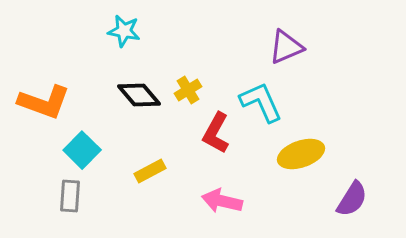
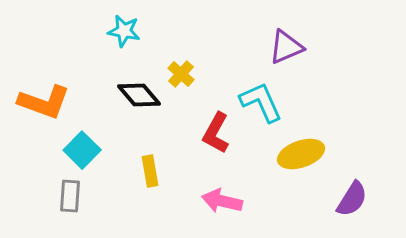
yellow cross: moved 7 px left, 16 px up; rotated 16 degrees counterclockwise
yellow rectangle: rotated 72 degrees counterclockwise
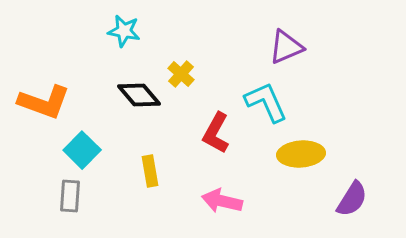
cyan L-shape: moved 5 px right
yellow ellipse: rotated 15 degrees clockwise
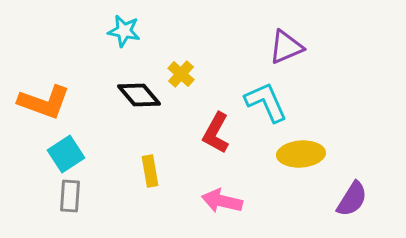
cyan square: moved 16 px left, 4 px down; rotated 12 degrees clockwise
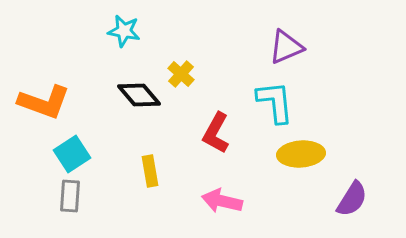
cyan L-shape: moved 9 px right; rotated 18 degrees clockwise
cyan square: moved 6 px right
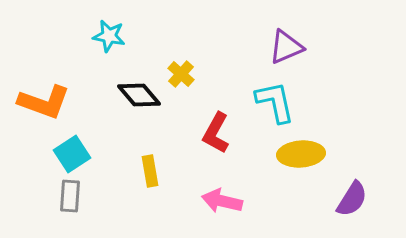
cyan star: moved 15 px left, 5 px down
cyan L-shape: rotated 6 degrees counterclockwise
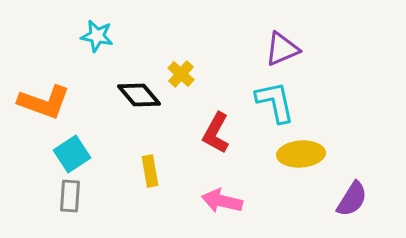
cyan star: moved 12 px left
purple triangle: moved 4 px left, 2 px down
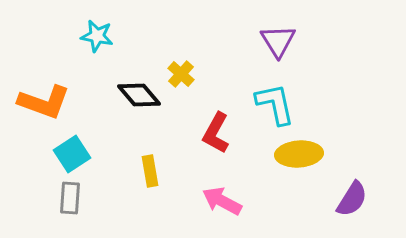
purple triangle: moved 4 px left, 8 px up; rotated 39 degrees counterclockwise
cyan L-shape: moved 2 px down
yellow ellipse: moved 2 px left
gray rectangle: moved 2 px down
pink arrow: rotated 15 degrees clockwise
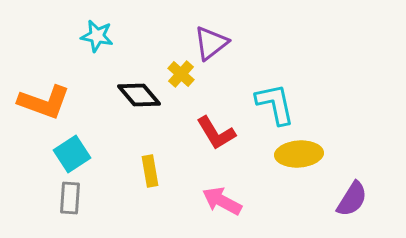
purple triangle: moved 67 px left, 2 px down; rotated 24 degrees clockwise
red L-shape: rotated 60 degrees counterclockwise
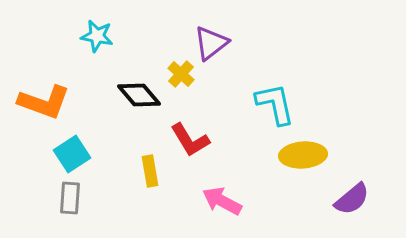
red L-shape: moved 26 px left, 7 px down
yellow ellipse: moved 4 px right, 1 px down
purple semicircle: rotated 18 degrees clockwise
